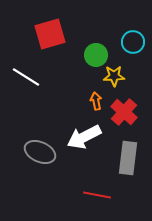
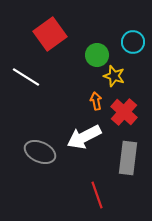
red square: rotated 20 degrees counterclockwise
green circle: moved 1 px right
yellow star: rotated 20 degrees clockwise
red line: rotated 60 degrees clockwise
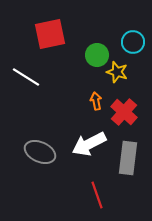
red square: rotated 24 degrees clockwise
yellow star: moved 3 px right, 4 px up
white arrow: moved 5 px right, 7 px down
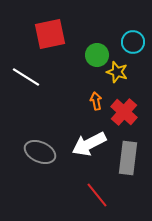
red line: rotated 20 degrees counterclockwise
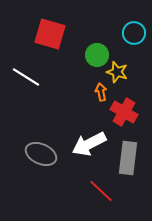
red square: rotated 28 degrees clockwise
cyan circle: moved 1 px right, 9 px up
orange arrow: moved 5 px right, 9 px up
red cross: rotated 12 degrees counterclockwise
gray ellipse: moved 1 px right, 2 px down
red line: moved 4 px right, 4 px up; rotated 8 degrees counterclockwise
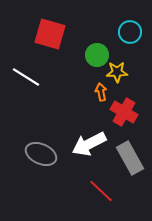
cyan circle: moved 4 px left, 1 px up
yellow star: rotated 20 degrees counterclockwise
gray rectangle: moved 2 px right; rotated 36 degrees counterclockwise
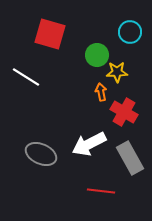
red line: rotated 36 degrees counterclockwise
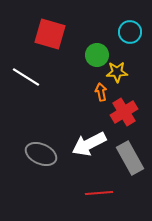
red cross: rotated 28 degrees clockwise
red line: moved 2 px left, 2 px down; rotated 12 degrees counterclockwise
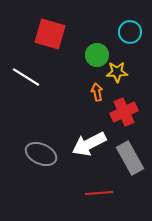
orange arrow: moved 4 px left
red cross: rotated 8 degrees clockwise
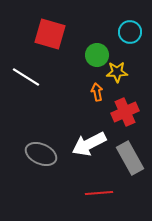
red cross: moved 1 px right
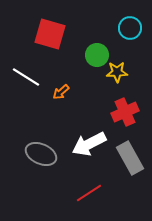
cyan circle: moved 4 px up
orange arrow: moved 36 px left; rotated 120 degrees counterclockwise
red line: moved 10 px left; rotated 28 degrees counterclockwise
